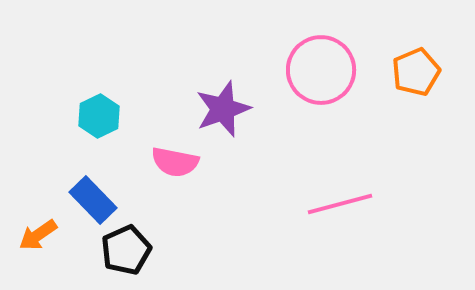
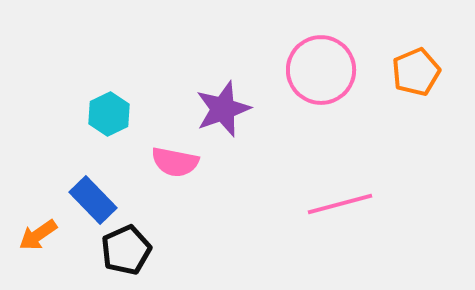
cyan hexagon: moved 10 px right, 2 px up
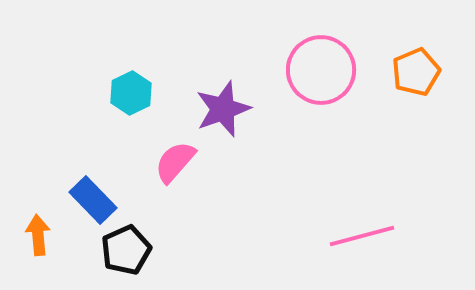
cyan hexagon: moved 22 px right, 21 px up
pink semicircle: rotated 120 degrees clockwise
pink line: moved 22 px right, 32 px down
orange arrow: rotated 120 degrees clockwise
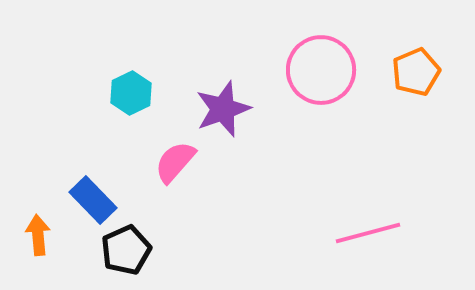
pink line: moved 6 px right, 3 px up
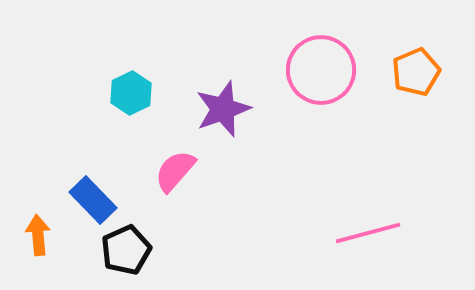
pink semicircle: moved 9 px down
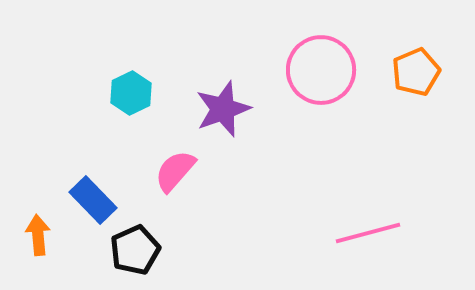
black pentagon: moved 9 px right
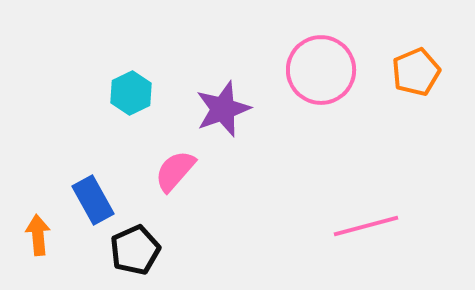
blue rectangle: rotated 15 degrees clockwise
pink line: moved 2 px left, 7 px up
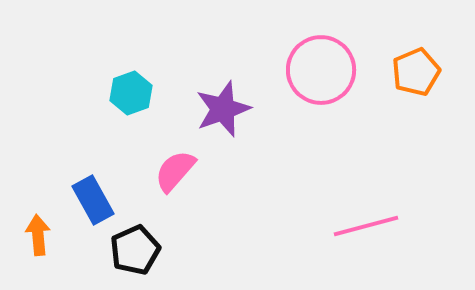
cyan hexagon: rotated 6 degrees clockwise
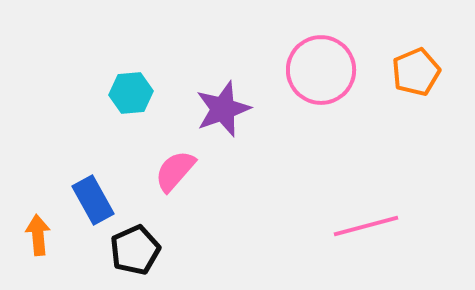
cyan hexagon: rotated 15 degrees clockwise
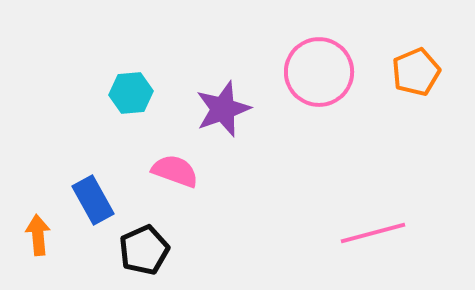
pink circle: moved 2 px left, 2 px down
pink semicircle: rotated 69 degrees clockwise
pink line: moved 7 px right, 7 px down
black pentagon: moved 9 px right
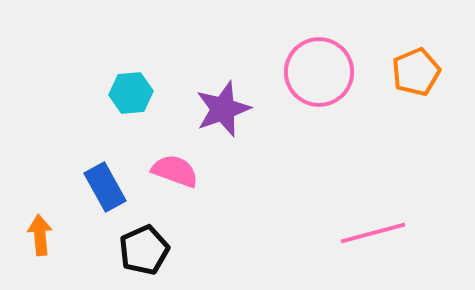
blue rectangle: moved 12 px right, 13 px up
orange arrow: moved 2 px right
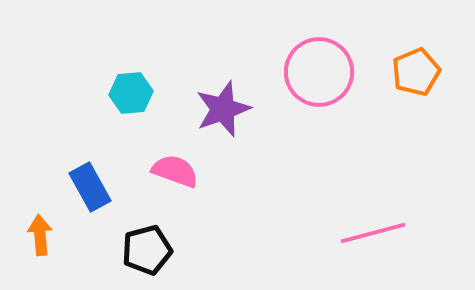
blue rectangle: moved 15 px left
black pentagon: moved 3 px right; rotated 9 degrees clockwise
